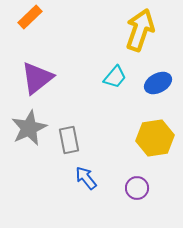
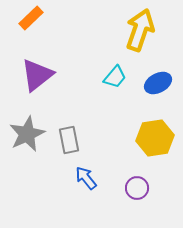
orange rectangle: moved 1 px right, 1 px down
purple triangle: moved 3 px up
gray star: moved 2 px left, 6 px down
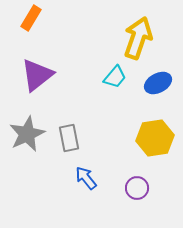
orange rectangle: rotated 15 degrees counterclockwise
yellow arrow: moved 2 px left, 8 px down
gray rectangle: moved 2 px up
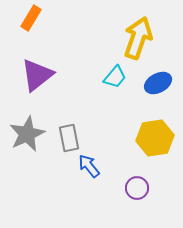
blue arrow: moved 3 px right, 12 px up
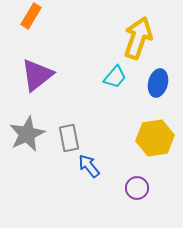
orange rectangle: moved 2 px up
blue ellipse: rotated 48 degrees counterclockwise
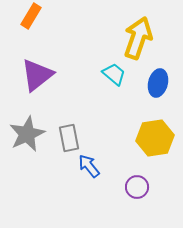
cyan trapezoid: moved 1 px left, 3 px up; rotated 90 degrees counterclockwise
purple circle: moved 1 px up
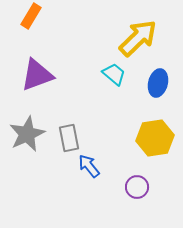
yellow arrow: rotated 27 degrees clockwise
purple triangle: rotated 18 degrees clockwise
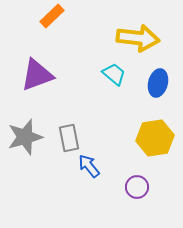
orange rectangle: moved 21 px right; rotated 15 degrees clockwise
yellow arrow: rotated 51 degrees clockwise
gray star: moved 2 px left, 3 px down; rotated 9 degrees clockwise
